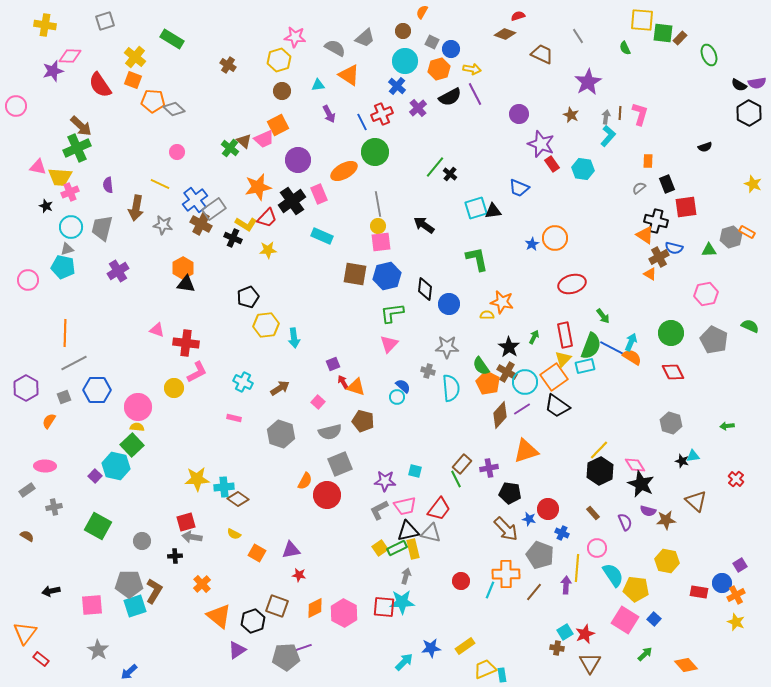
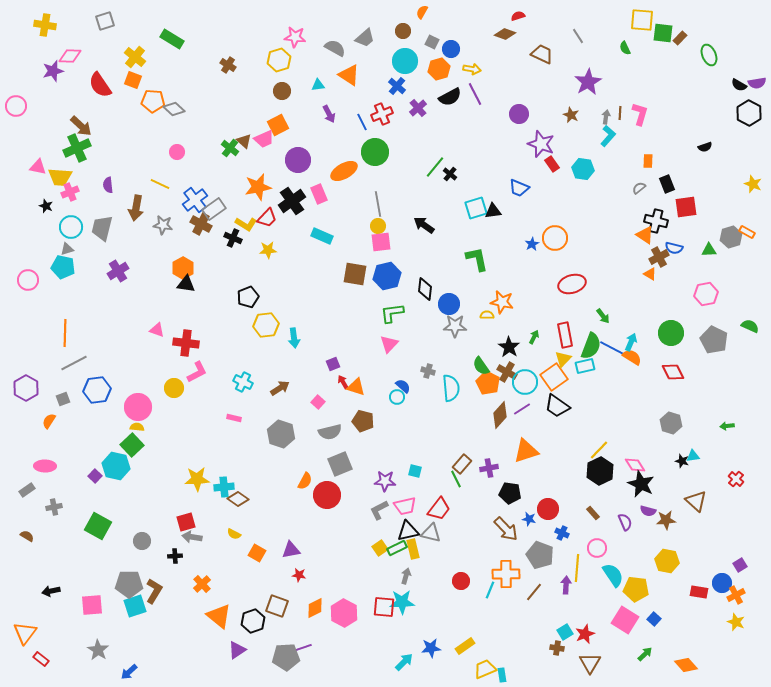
gray star at (447, 347): moved 8 px right, 21 px up
blue hexagon at (97, 390): rotated 8 degrees counterclockwise
gray square at (64, 397): moved 1 px left, 2 px down
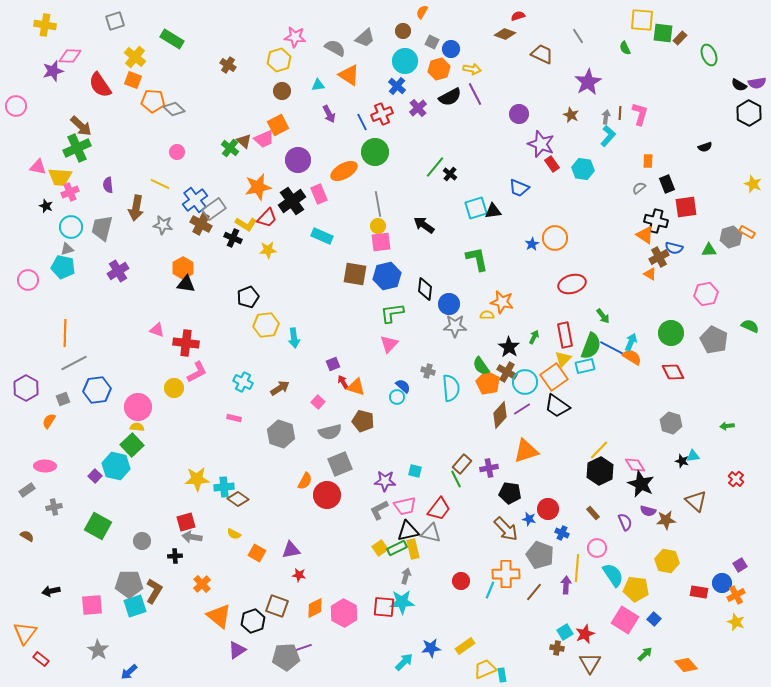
gray square at (105, 21): moved 10 px right
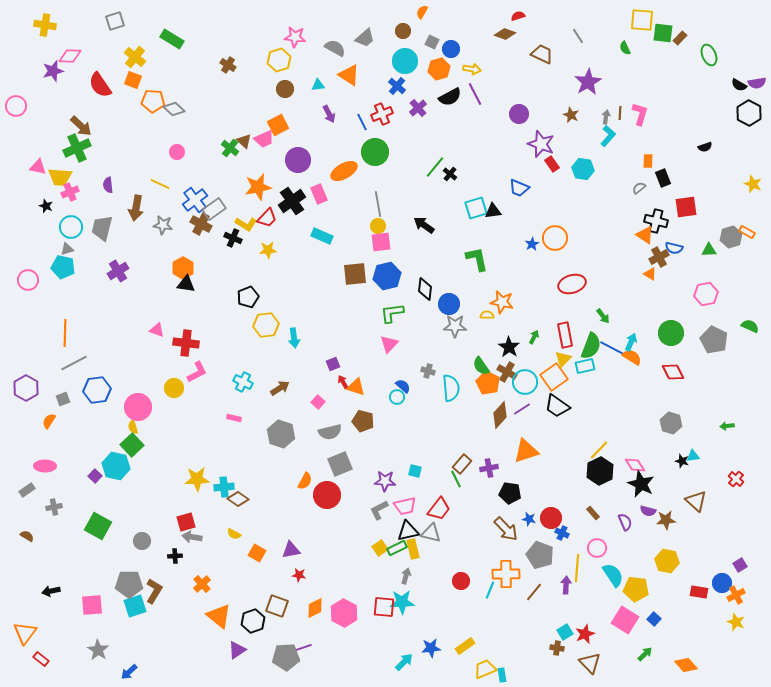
brown circle at (282, 91): moved 3 px right, 2 px up
black rectangle at (667, 184): moved 4 px left, 6 px up
brown square at (355, 274): rotated 15 degrees counterclockwise
yellow semicircle at (137, 427): moved 4 px left; rotated 112 degrees counterclockwise
red circle at (548, 509): moved 3 px right, 9 px down
brown triangle at (590, 663): rotated 15 degrees counterclockwise
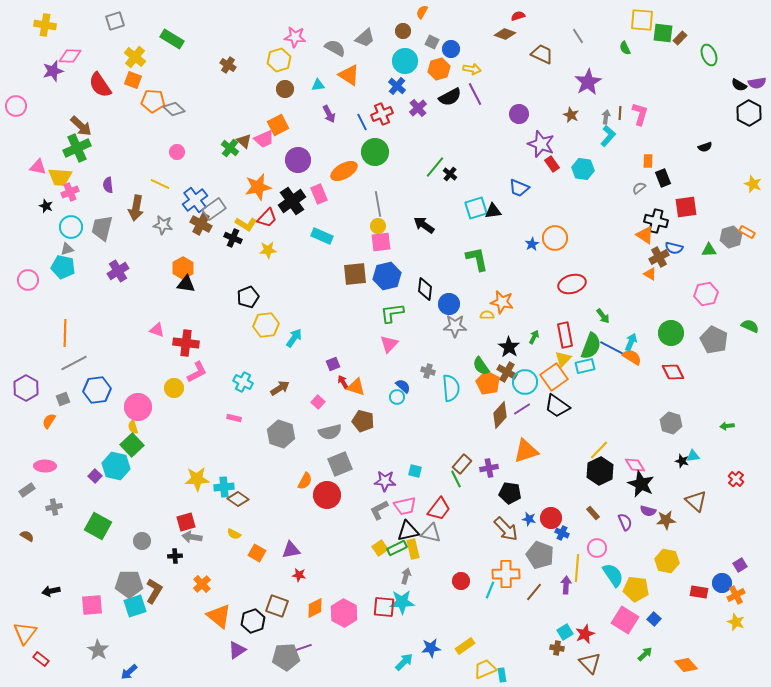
cyan arrow at (294, 338): rotated 138 degrees counterclockwise
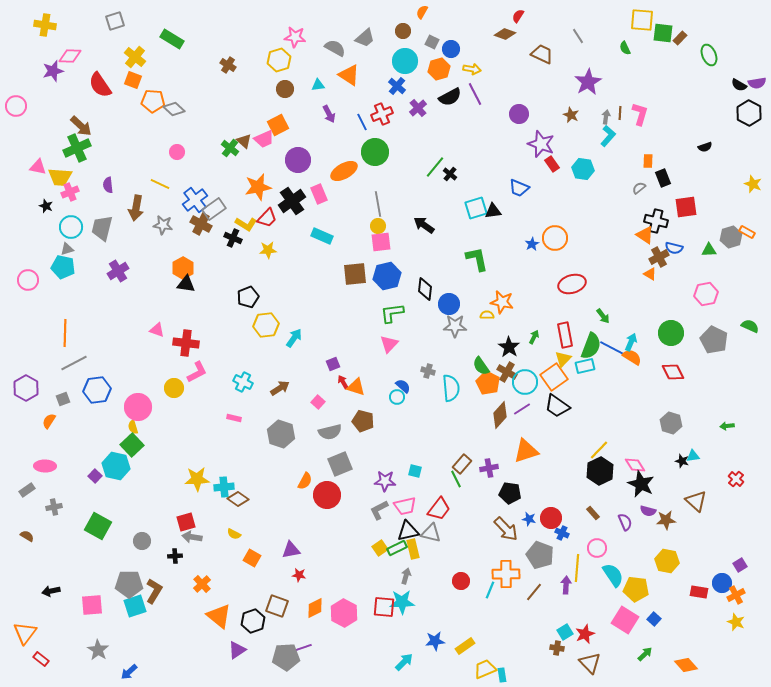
red semicircle at (518, 16): rotated 40 degrees counterclockwise
orange square at (257, 553): moved 5 px left, 5 px down
blue star at (431, 648): moved 4 px right, 7 px up
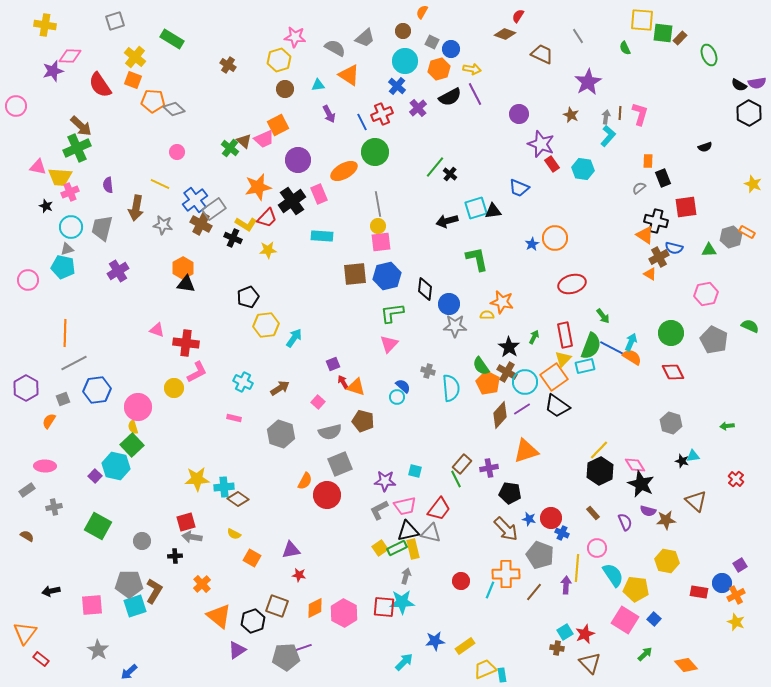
black arrow at (424, 225): moved 23 px right, 4 px up; rotated 50 degrees counterclockwise
cyan rectangle at (322, 236): rotated 20 degrees counterclockwise
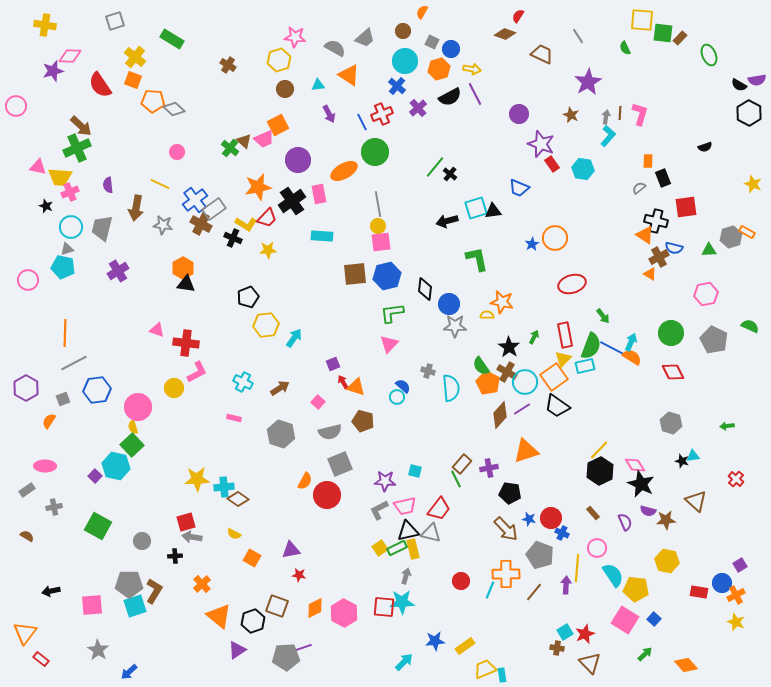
purple semicircle at (757, 83): moved 3 px up
pink rectangle at (319, 194): rotated 12 degrees clockwise
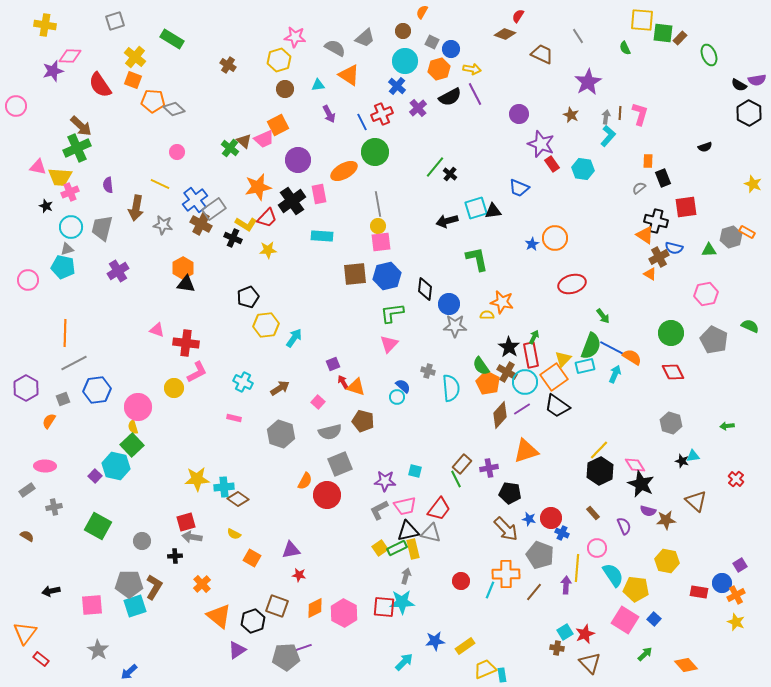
red rectangle at (565, 335): moved 34 px left, 20 px down
cyan arrow at (631, 342): moved 16 px left, 32 px down
purple semicircle at (625, 522): moved 1 px left, 4 px down
brown L-shape at (154, 591): moved 4 px up
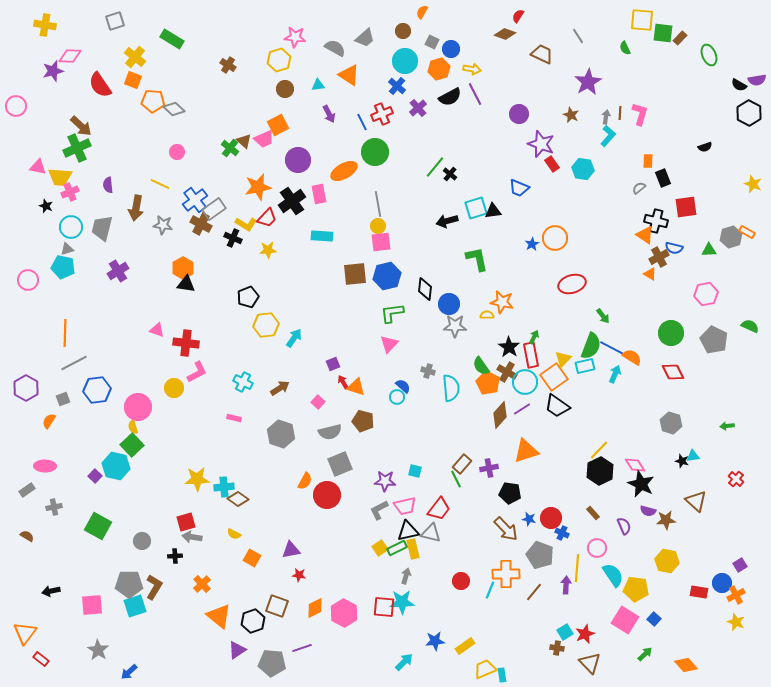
gray pentagon at (286, 657): moved 14 px left, 6 px down; rotated 8 degrees clockwise
